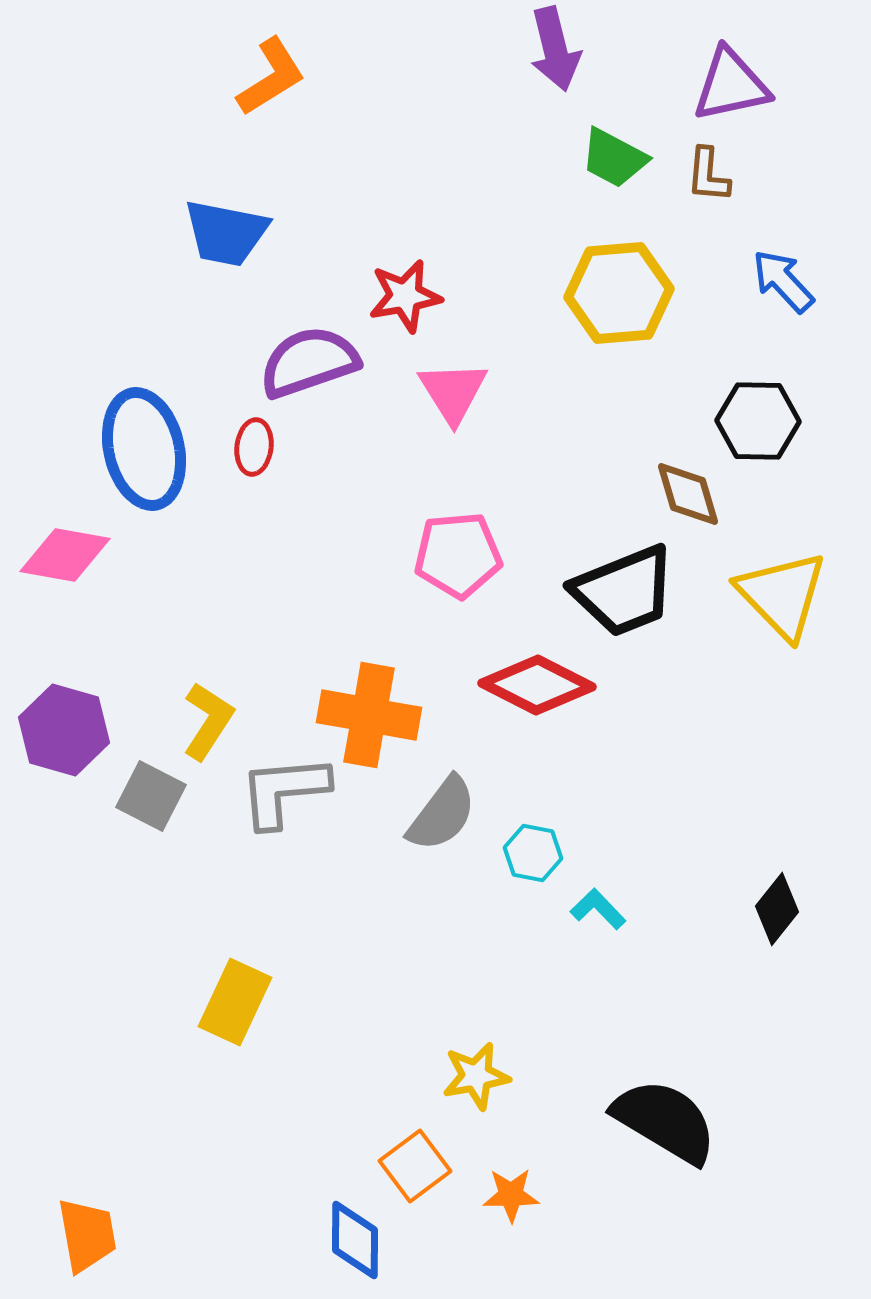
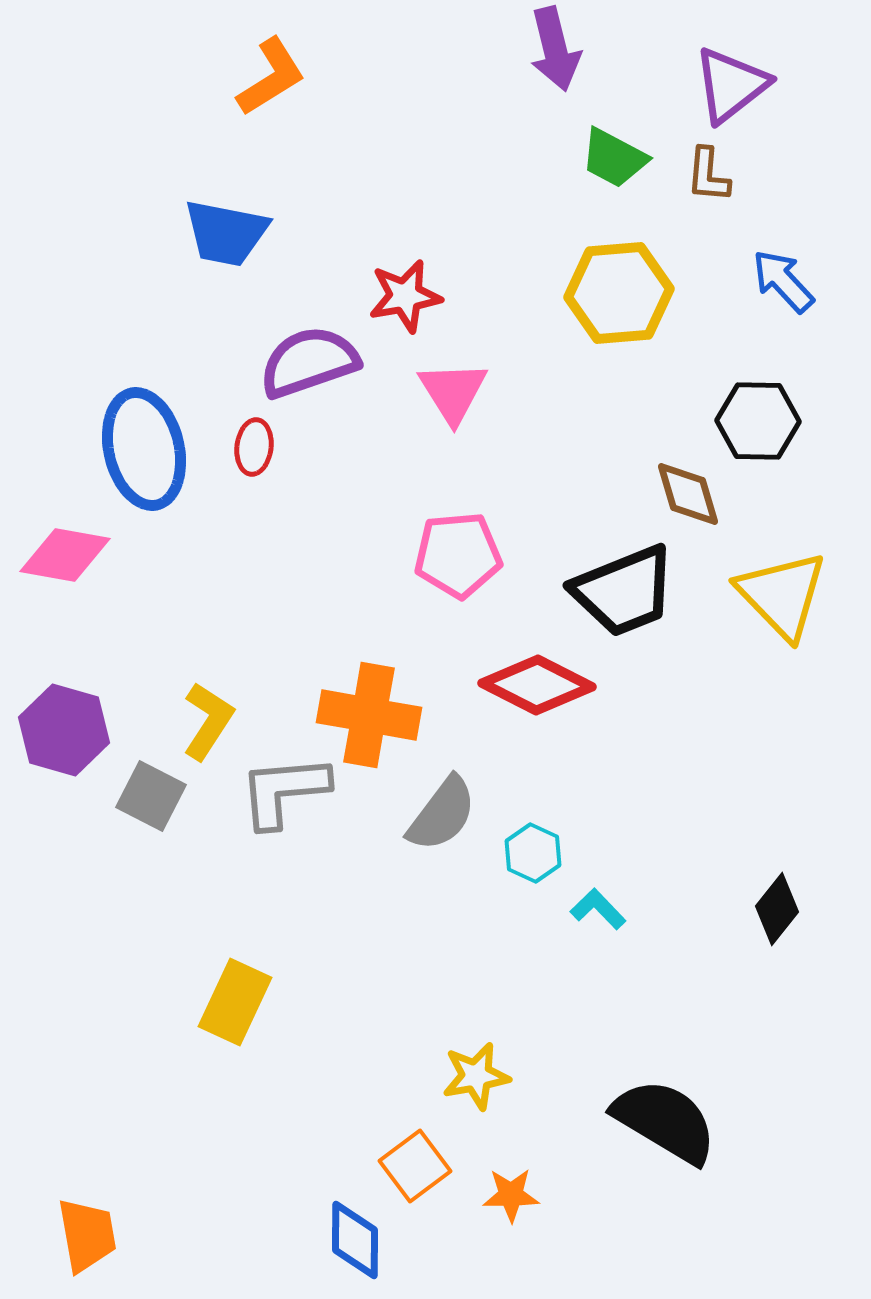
purple triangle: rotated 26 degrees counterclockwise
cyan hexagon: rotated 14 degrees clockwise
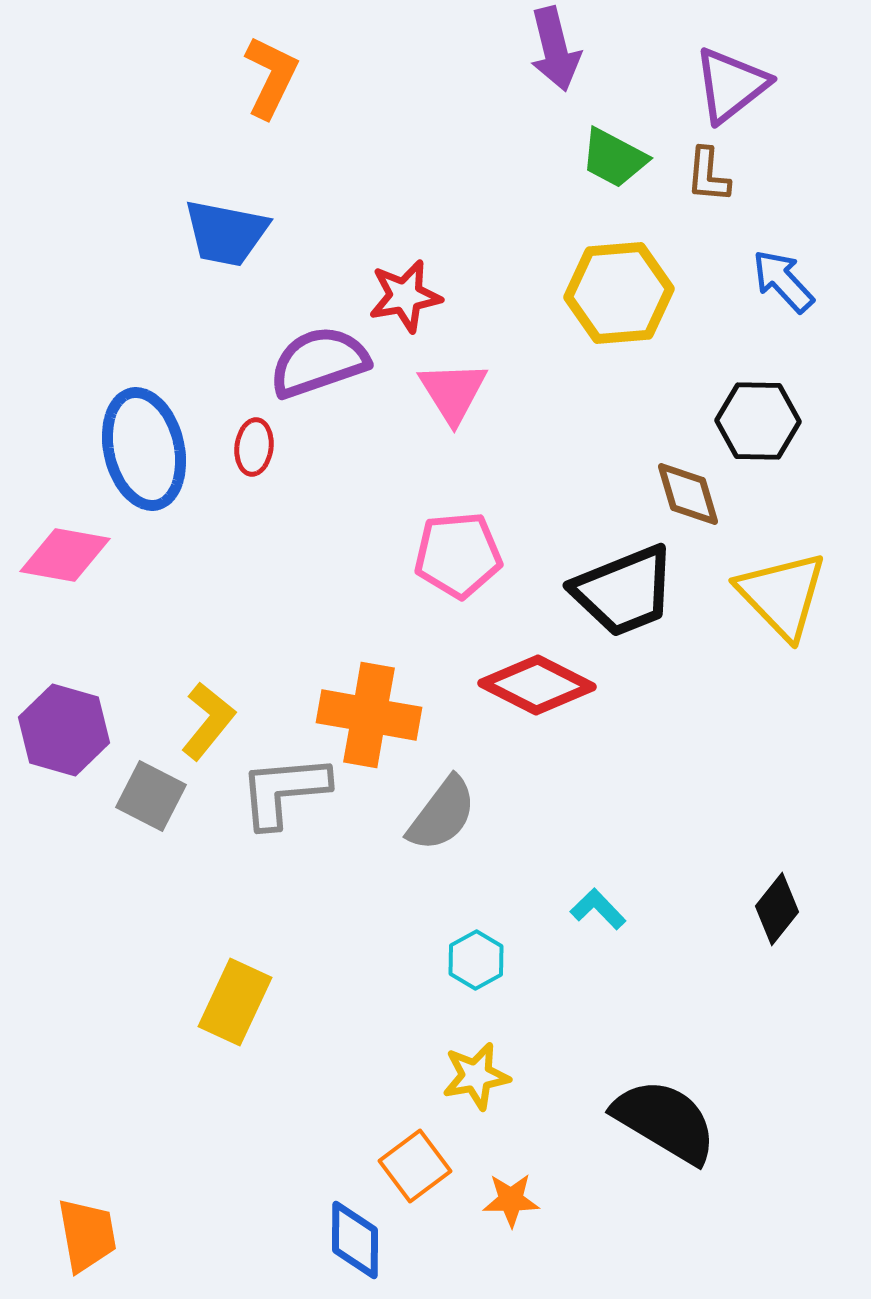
orange L-shape: rotated 32 degrees counterclockwise
purple semicircle: moved 10 px right
yellow L-shape: rotated 6 degrees clockwise
cyan hexagon: moved 57 px left, 107 px down; rotated 6 degrees clockwise
orange star: moved 5 px down
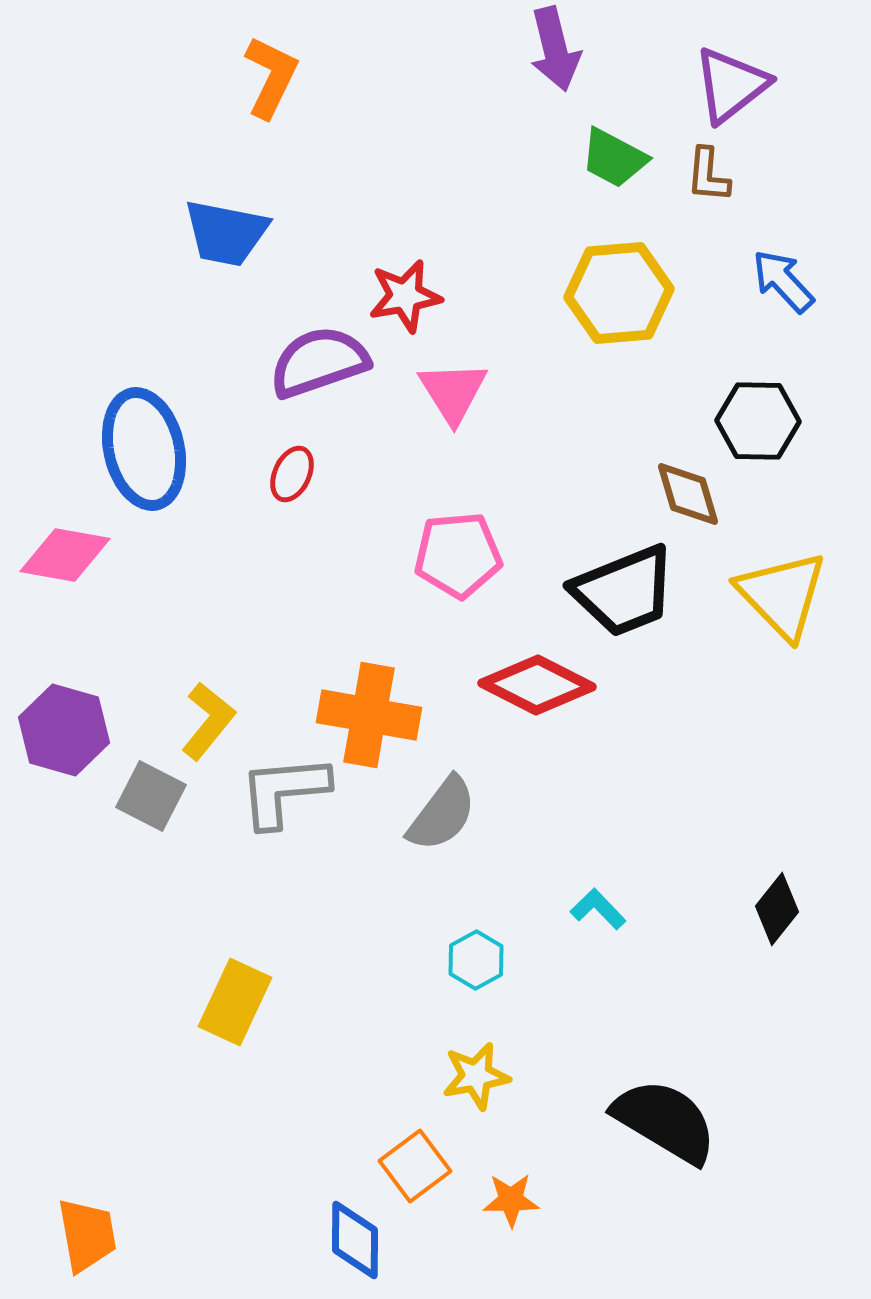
red ellipse: moved 38 px right, 27 px down; rotated 18 degrees clockwise
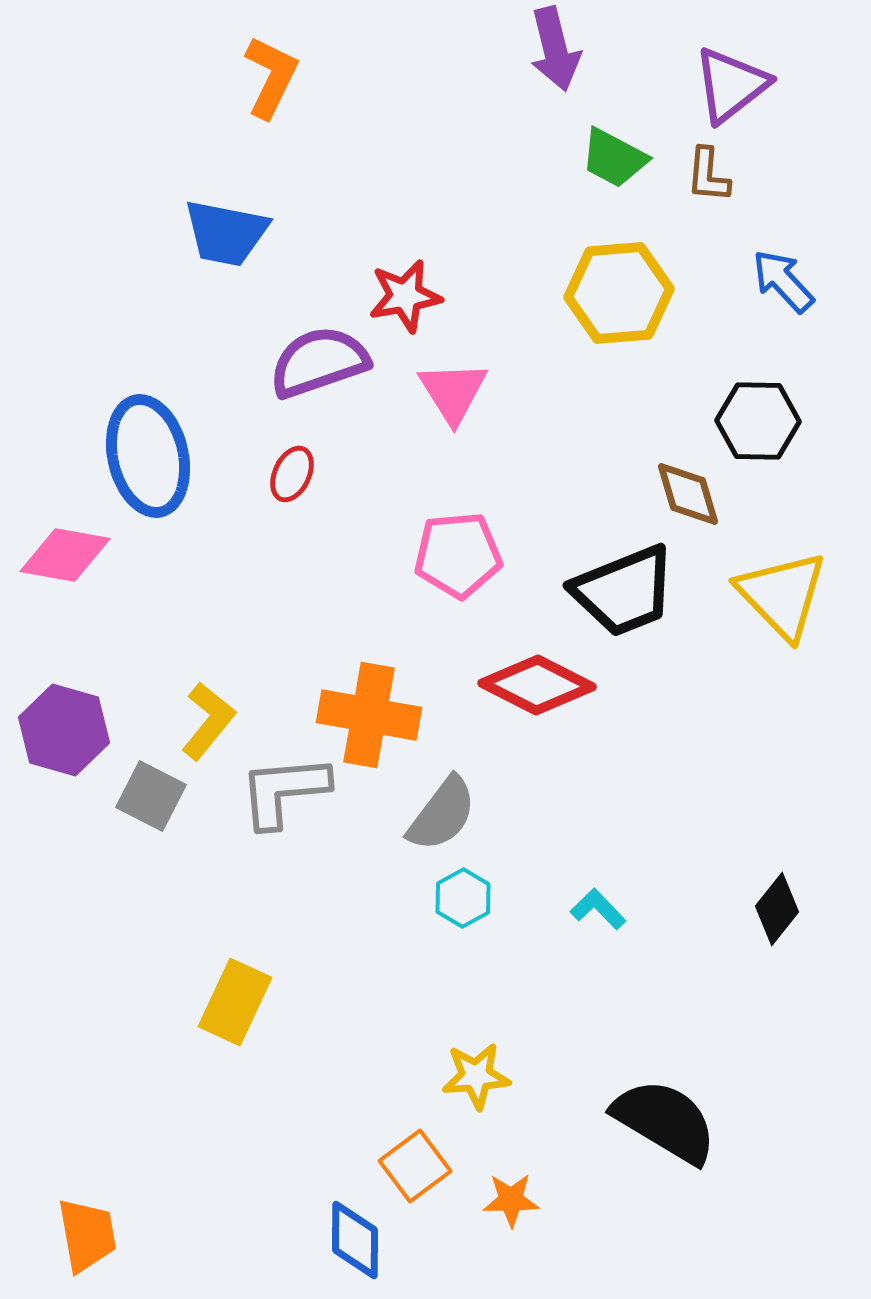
blue ellipse: moved 4 px right, 7 px down
cyan hexagon: moved 13 px left, 62 px up
yellow star: rotated 6 degrees clockwise
